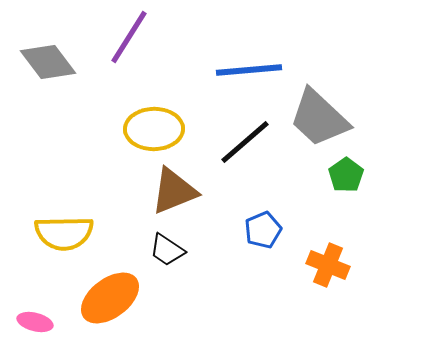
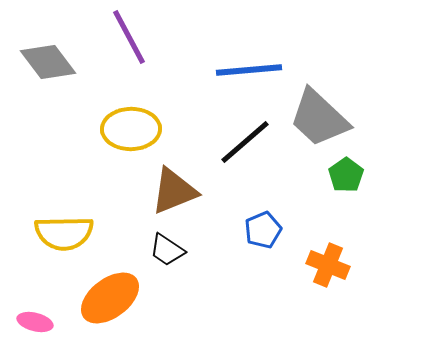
purple line: rotated 60 degrees counterclockwise
yellow ellipse: moved 23 px left
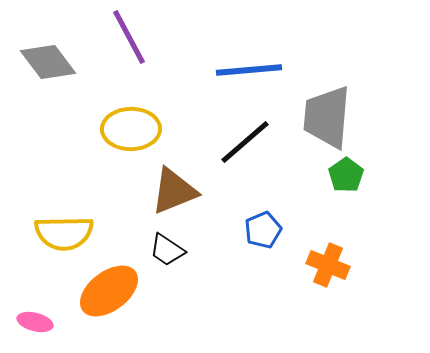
gray trapezoid: moved 8 px right, 1 px up; rotated 52 degrees clockwise
orange ellipse: moved 1 px left, 7 px up
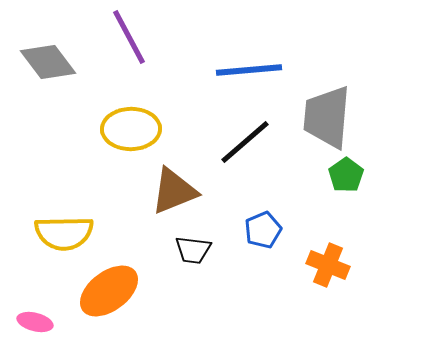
black trapezoid: moved 26 px right; rotated 27 degrees counterclockwise
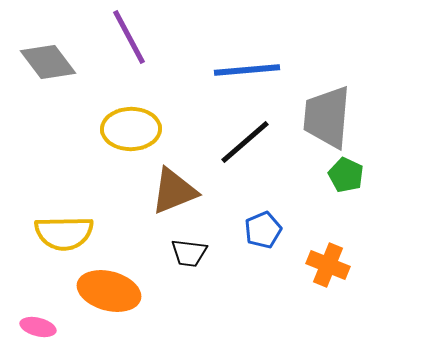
blue line: moved 2 px left
green pentagon: rotated 12 degrees counterclockwise
black trapezoid: moved 4 px left, 3 px down
orange ellipse: rotated 52 degrees clockwise
pink ellipse: moved 3 px right, 5 px down
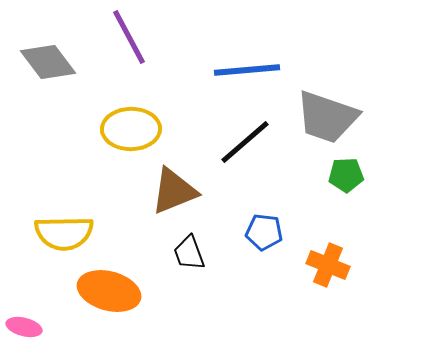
gray trapezoid: rotated 76 degrees counterclockwise
green pentagon: rotated 28 degrees counterclockwise
blue pentagon: moved 1 px right, 2 px down; rotated 30 degrees clockwise
black trapezoid: rotated 63 degrees clockwise
pink ellipse: moved 14 px left
